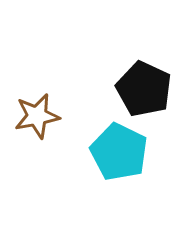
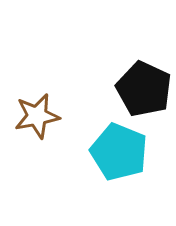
cyan pentagon: rotated 4 degrees counterclockwise
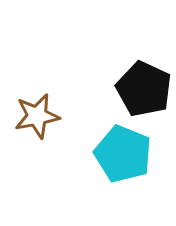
cyan pentagon: moved 4 px right, 2 px down
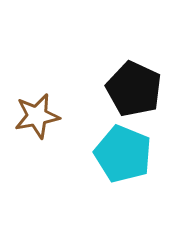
black pentagon: moved 10 px left
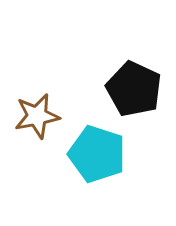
cyan pentagon: moved 26 px left; rotated 4 degrees counterclockwise
